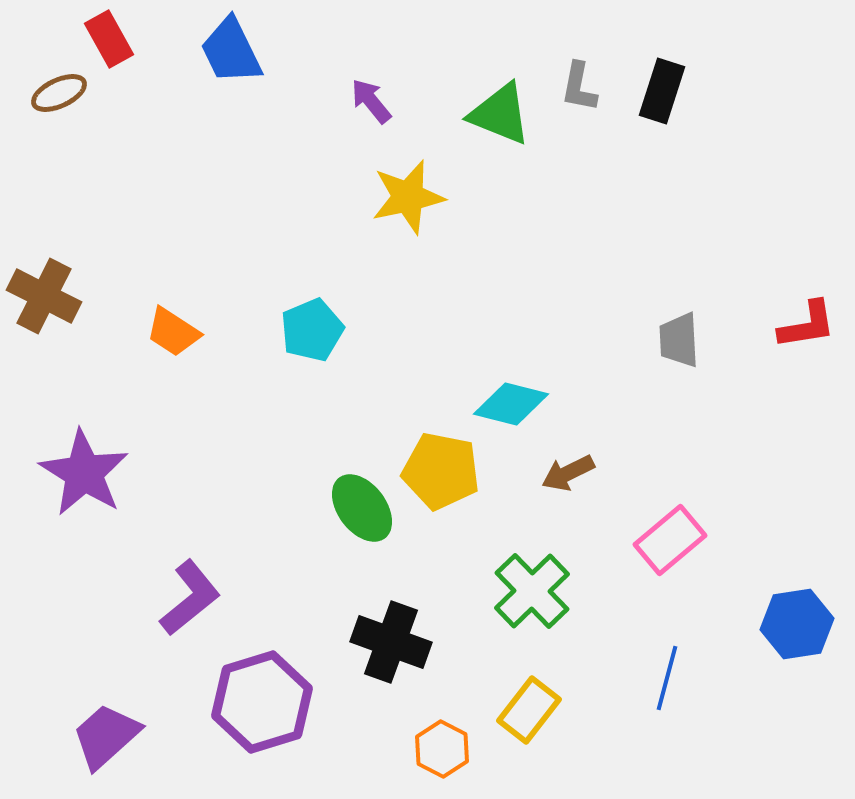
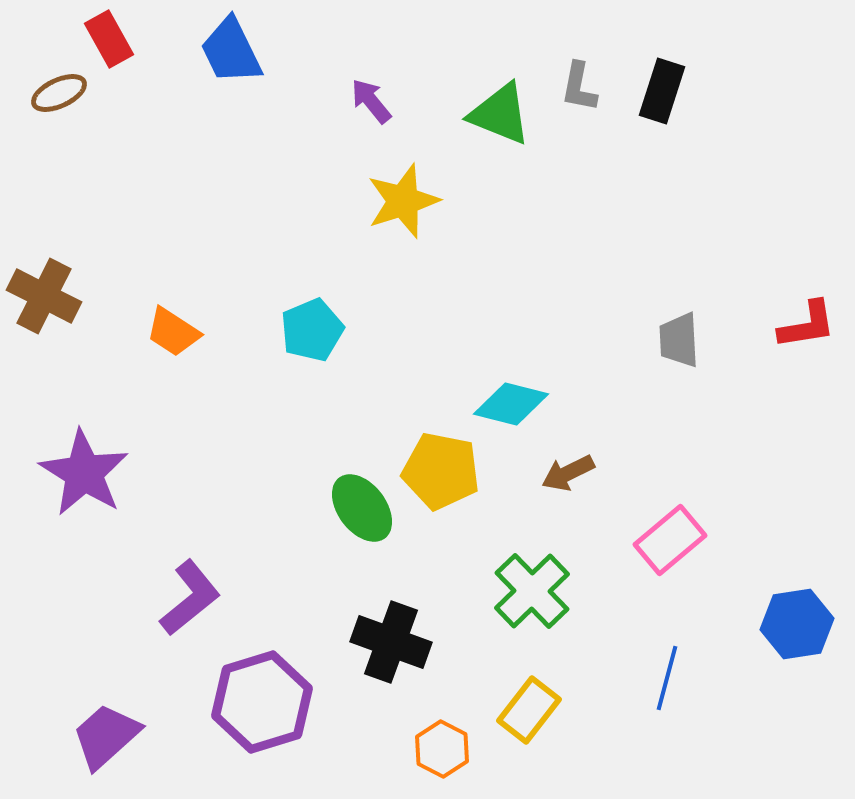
yellow star: moved 5 px left, 4 px down; rotated 6 degrees counterclockwise
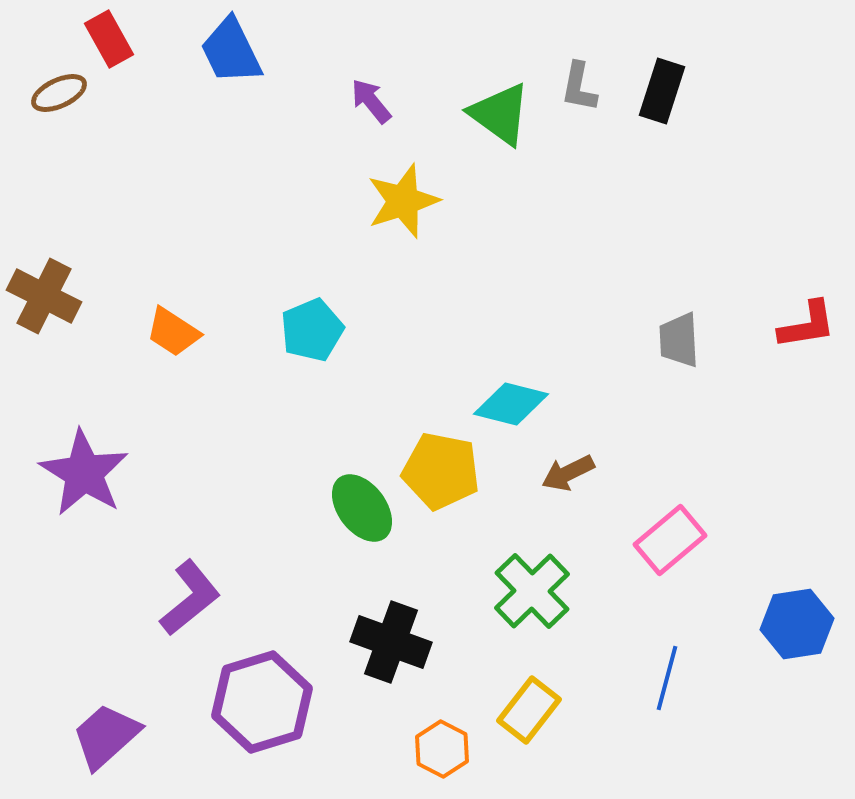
green triangle: rotated 14 degrees clockwise
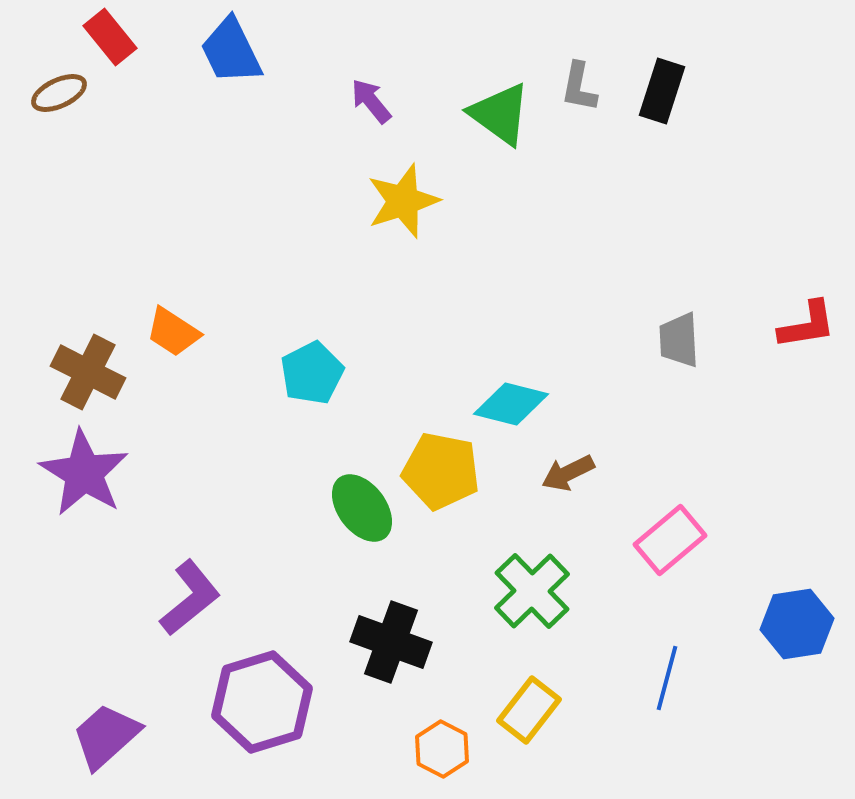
red rectangle: moved 1 px right, 2 px up; rotated 10 degrees counterclockwise
brown cross: moved 44 px right, 76 px down
cyan pentagon: moved 43 px down; rotated 4 degrees counterclockwise
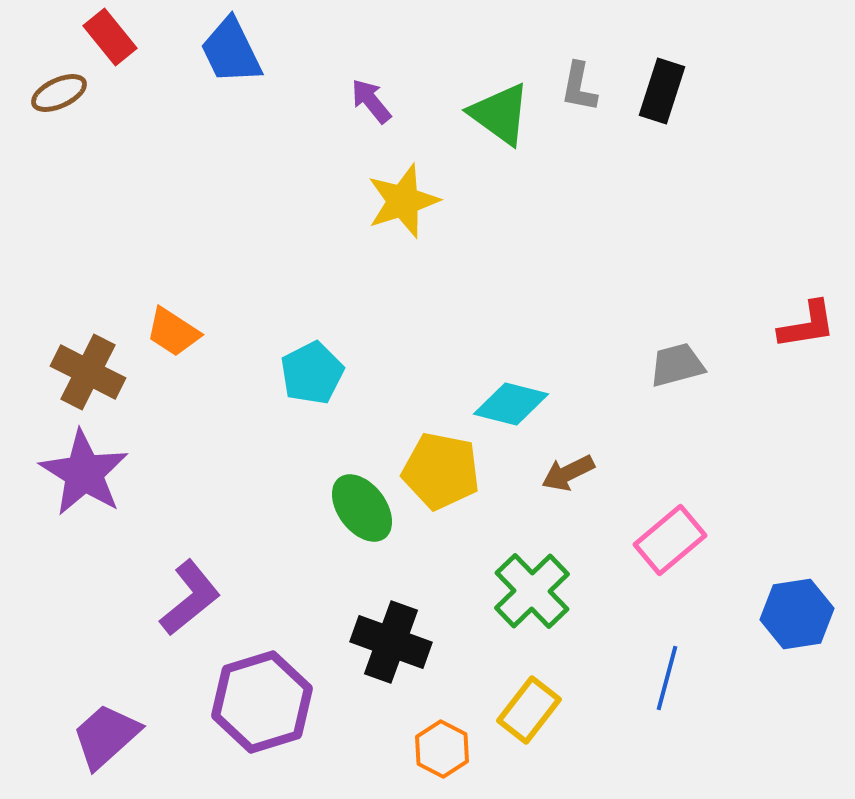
gray trapezoid: moved 2 px left, 25 px down; rotated 78 degrees clockwise
blue hexagon: moved 10 px up
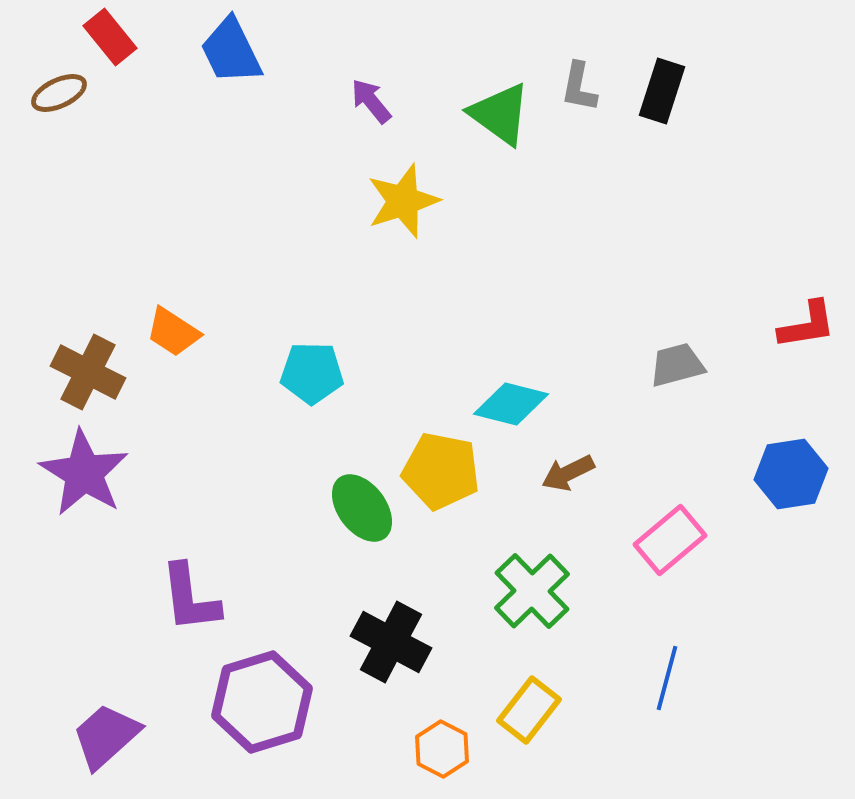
cyan pentagon: rotated 28 degrees clockwise
purple L-shape: rotated 122 degrees clockwise
blue hexagon: moved 6 px left, 140 px up
black cross: rotated 8 degrees clockwise
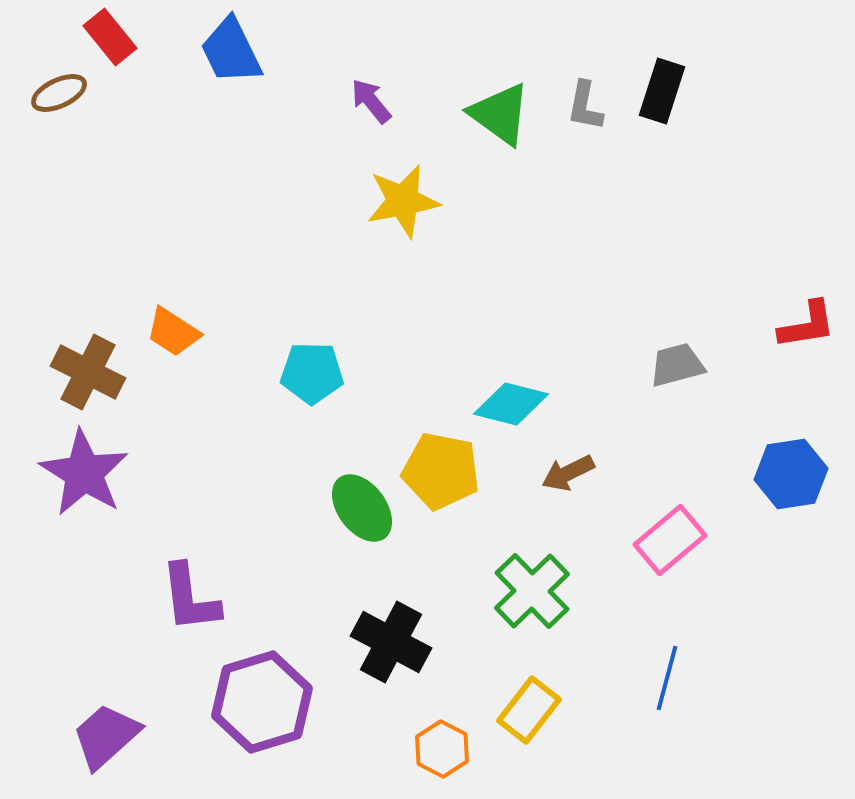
gray L-shape: moved 6 px right, 19 px down
yellow star: rotated 8 degrees clockwise
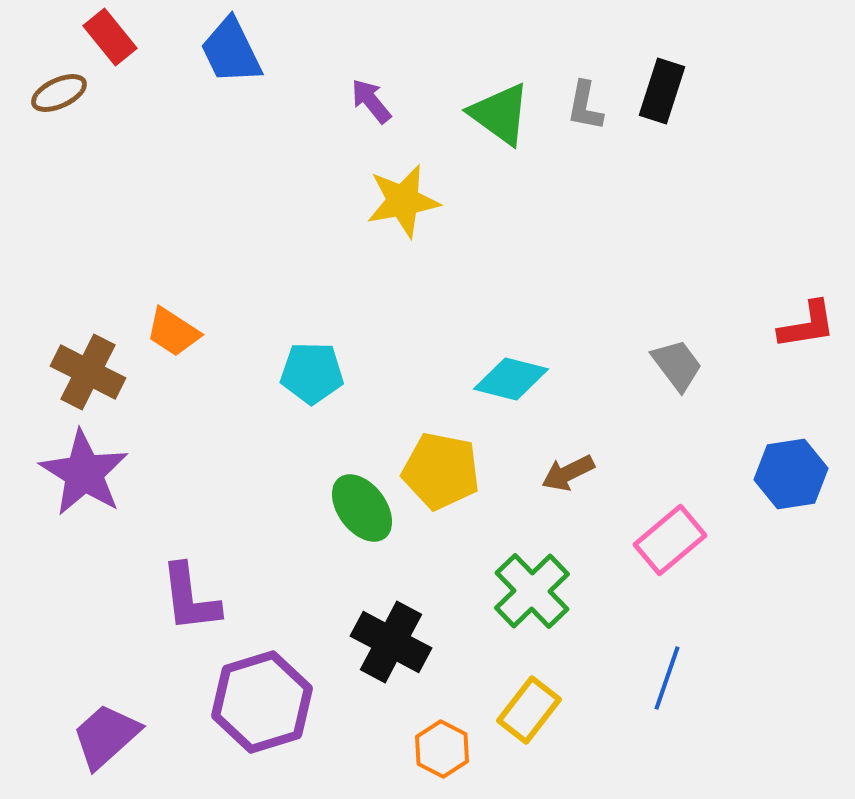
gray trapezoid: rotated 68 degrees clockwise
cyan diamond: moved 25 px up
blue line: rotated 4 degrees clockwise
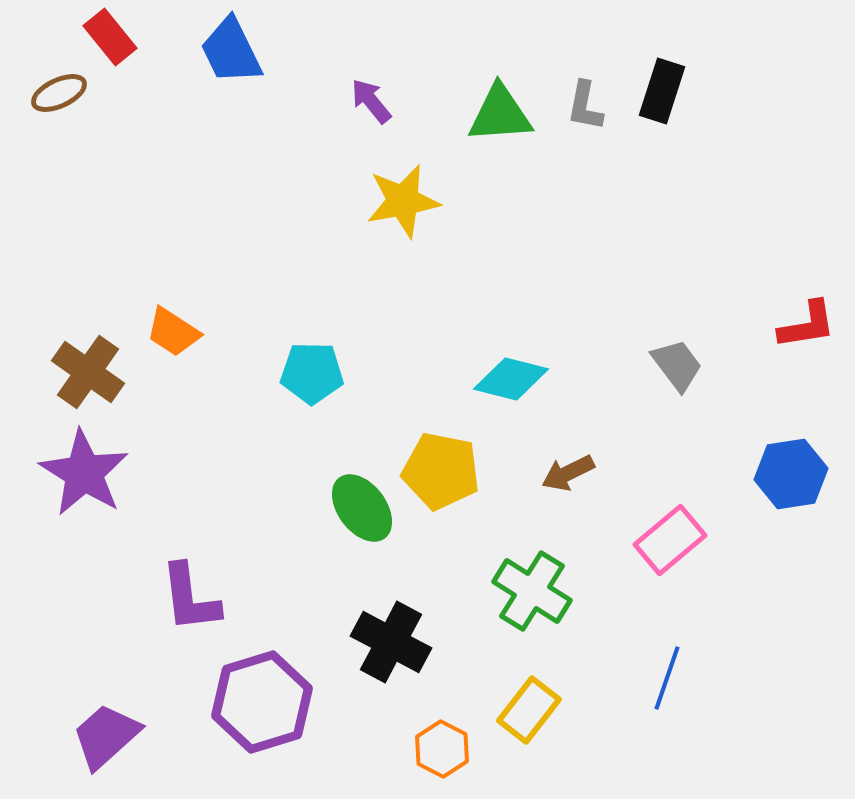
green triangle: rotated 40 degrees counterclockwise
brown cross: rotated 8 degrees clockwise
green cross: rotated 14 degrees counterclockwise
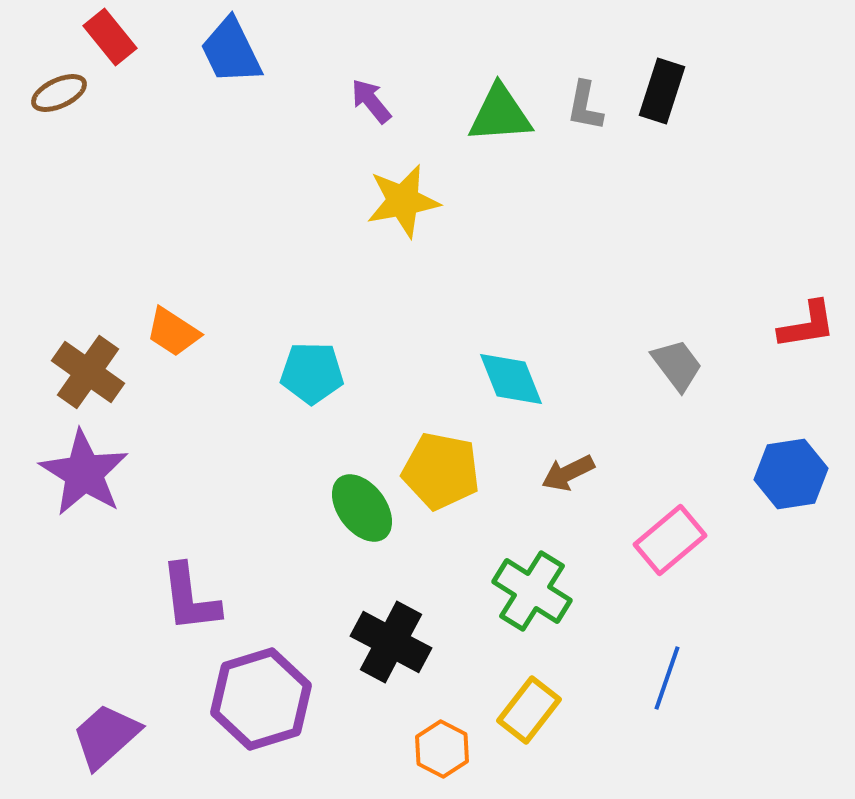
cyan diamond: rotated 54 degrees clockwise
purple hexagon: moved 1 px left, 3 px up
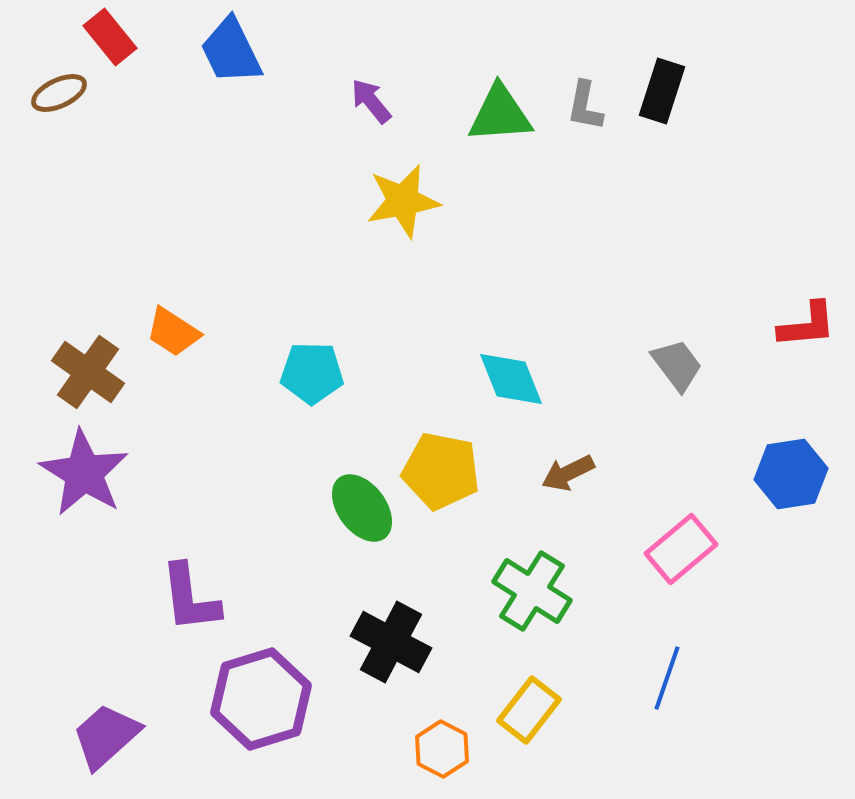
red L-shape: rotated 4 degrees clockwise
pink rectangle: moved 11 px right, 9 px down
